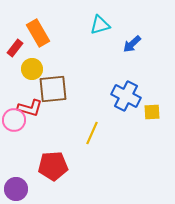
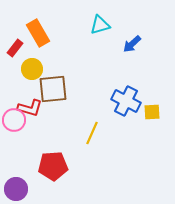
blue cross: moved 5 px down
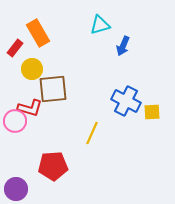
blue arrow: moved 9 px left, 2 px down; rotated 24 degrees counterclockwise
pink circle: moved 1 px right, 1 px down
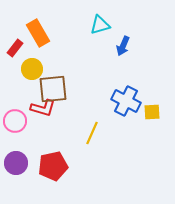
red L-shape: moved 13 px right
red pentagon: rotated 8 degrees counterclockwise
purple circle: moved 26 px up
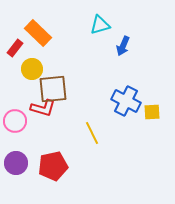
orange rectangle: rotated 16 degrees counterclockwise
yellow line: rotated 50 degrees counterclockwise
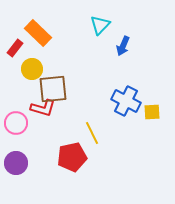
cyan triangle: rotated 30 degrees counterclockwise
pink circle: moved 1 px right, 2 px down
red pentagon: moved 19 px right, 9 px up
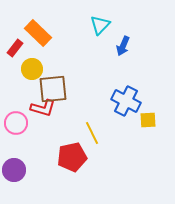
yellow square: moved 4 px left, 8 px down
purple circle: moved 2 px left, 7 px down
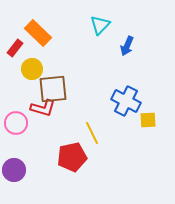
blue arrow: moved 4 px right
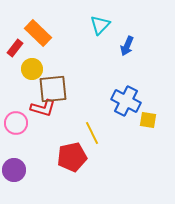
yellow square: rotated 12 degrees clockwise
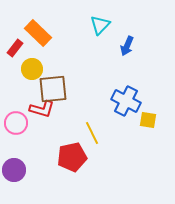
red L-shape: moved 1 px left, 1 px down
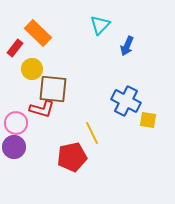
brown square: rotated 12 degrees clockwise
purple circle: moved 23 px up
